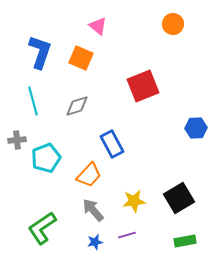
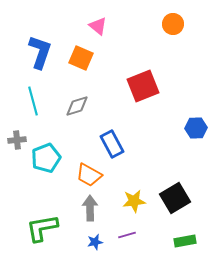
orange trapezoid: rotated 76 degrees clockwise
black square: moved 4 px left
gray arrow: moved 3 px left, 2 px up; rotated 40 degrees clockwise
green L-shape: rotated 24 degrees clockwise
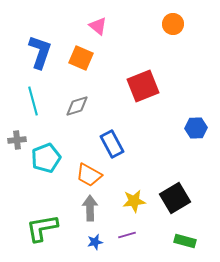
green rectangle: rotated 25 degrees clockwise
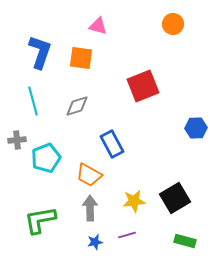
pink triangle: rotated 24 degrees counterclockwise
orange square: rotated 15 degrees counterclockwise
green L-shape: moved 2 px left, 8 px up
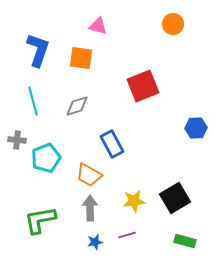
blue L-shape: moved 2 px left, 2 px up
gray cross: rotated 12 degrees clockwise
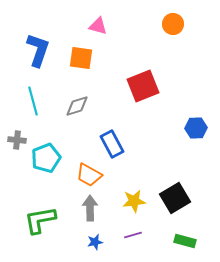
purple line: moved 6 px right
